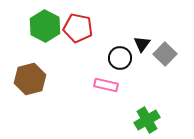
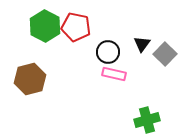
red pentagon: moved 2 px left, 1 px up
black circle: moved 12 px left, 6 px up
pink rectangle: moved 8 px right, 11 px up
green cross: rotated 15 degrees clockwise
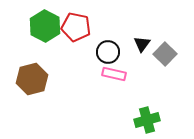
brown hexagon: moved 2 px right
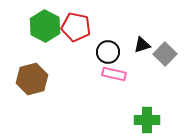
black triangle: moved 1 px down; rotated 36 degrees clockwise
green cross: rotated 15 degrees clockwise
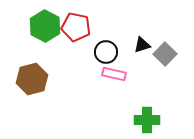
black circle: moved 2 px left
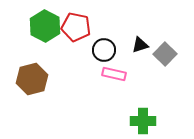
black triangle: moved 2 px left
black circle: moved 2 px left, 2 px up
green cross: moved 4 px left, 1 px down
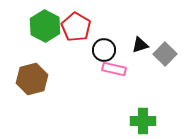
red pentagon: rotated 20 degrees clockwise
pink rectangle: moved 5 px up
